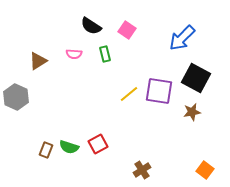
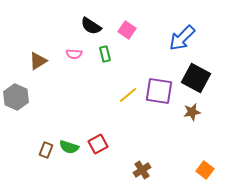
yellow line: moved 1 px left, 1 px down
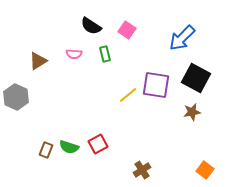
purple square: moved 3 px left, 6 px up
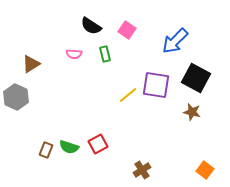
blue arrow: moved 7 px left, 3 px down
brown triangle: moved 7 px left, 3 px down
brown star: rotated 24 degrees clockwise
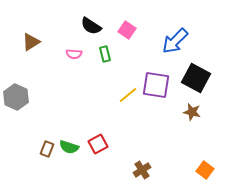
brown triangle: moved 22 px up
brown rectangle: moved 1 px right, 1 px up
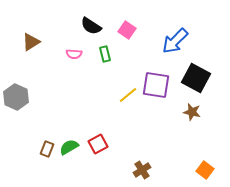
green semicircle: rotated 132 degrees clockwise
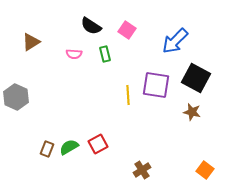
yellow line: rotated 54 degrees counterclockwise
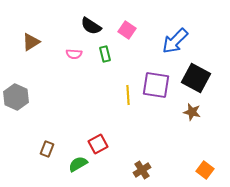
green semicircle: moved 9 px right, 17 px down
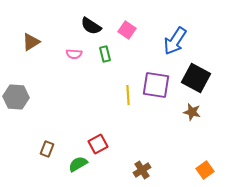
blue arrow: rotated 12 degrees counterclockwise
gray hexagon: rotated 20 degrees counterclockwise
orange square: rotated 18 degrees clockwise
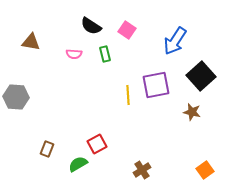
brown triangle: rotated 42 degrees clockwise
black square: moved 5 px right, 2 px up; rotated 20 degrees clockwise
purple square: rotated 20 degrees counterclockwise
red square: moved 1 px left
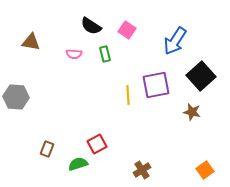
green semicircle: rotated 12 degrees clockwise
